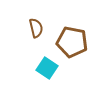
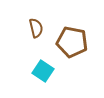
cyan square: moved 4 px left, 3 px down
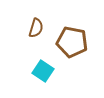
brown semicircle: rotated 30 degrees clockwise
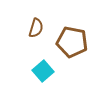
cyan square: rotated 15 degrees clockwise
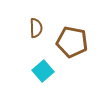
brown semicircle: rotated 18 degrees counterclockwise
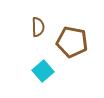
brown semicircle: moved 2 px right, 1 px up
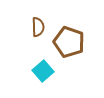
brown pentagon: moved 3 px left; rotated 8 degrees clockwise
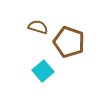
brown semicircle: rotated 72 degrees counterclockwise
